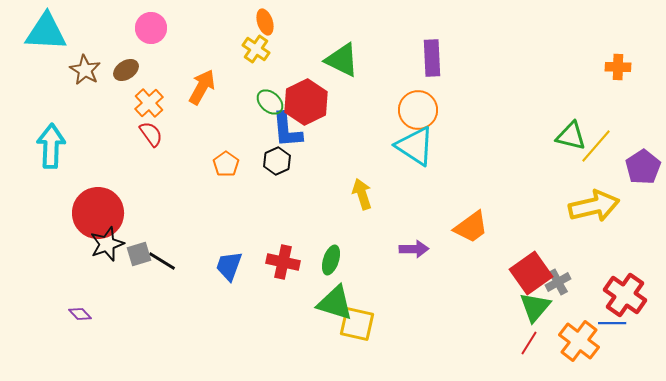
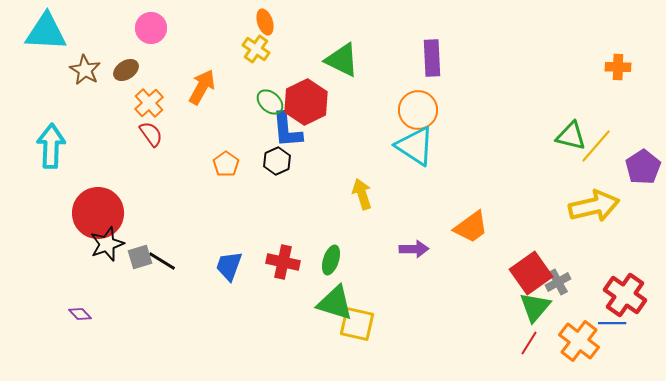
gray square at (139, 254): moved 1 px right, 3 px down
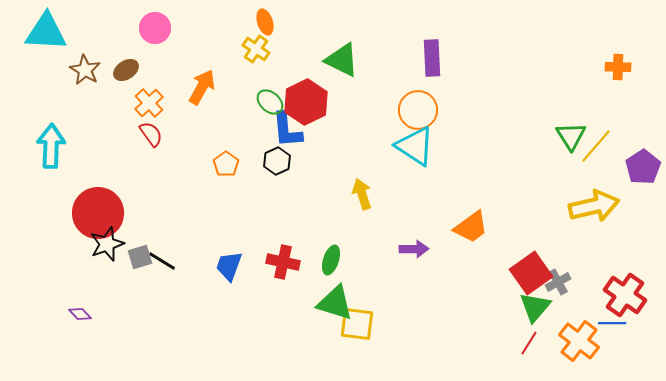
pink circle at (151, 28): moved 4 px right
green triangle at (571, 136): rotated 44 degrees clockwise
yellow square at (357, 324): rotated 6 degrees counterclockwise
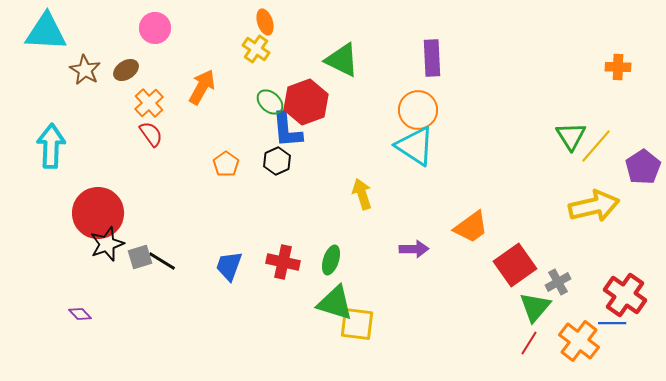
red hexagon at (306, 102): rotated 6 degrees clockwise
red square at (531, 273): moved 16 px left, 8 px up
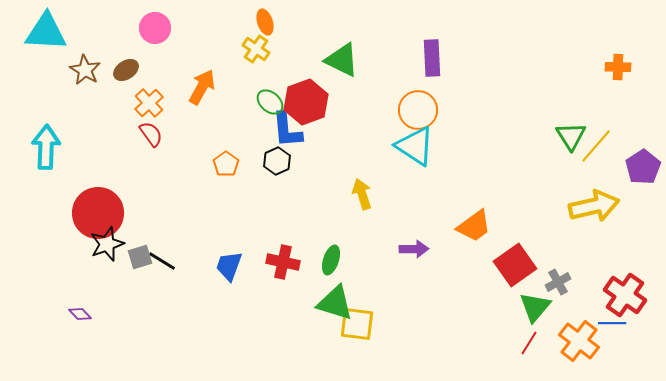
cyan arrow at (51, 146): moved 5 px left, 1 px down
orange trapezoid at (471, 227): moved 3 px right, 1 px up
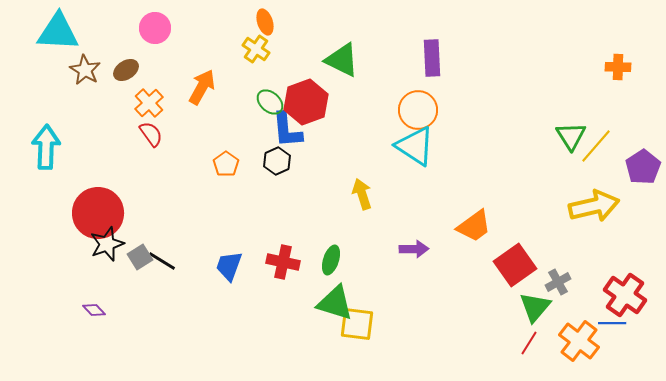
cyan triangle at (46, 32): moved 12 px right
gray square at (140, 257): rotated 15 degrees counterclockwise
purple diamond at (80, 314): moved 14 px right, 4 px up
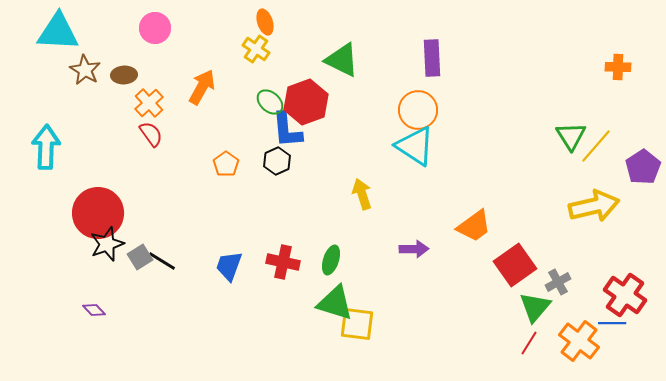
brown ellipse at (126, 70): moved 2 px left, 5 px down; rotated 30 degrees clockwise
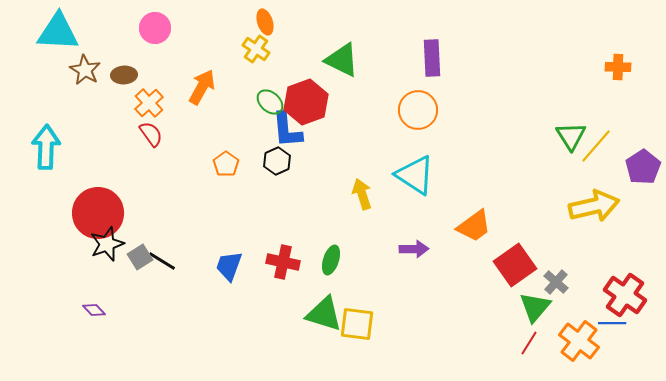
cyan triangle at (415, 146): moved 29 px down
gray cross at (558, 282): moved 2 px left; rotated 20 degrees counterclockwise
green triangle at (335, 303): moved 11 px left, 11 px down
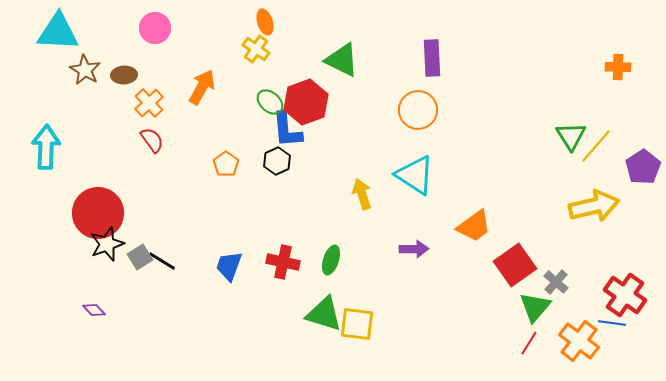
red semicircle at (151, 134): moved 1 px right, 6 px down
blue line at (612, 323): rotated 8 degrees clockwise
